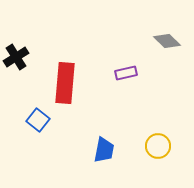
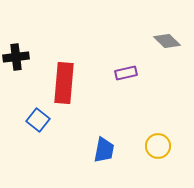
black cross: rotated 25 degrees clockwise
red rectangle: moved 1 px left
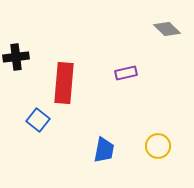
gray diamond: moved 12 px up
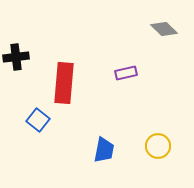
gray diamond: moved 3 px left
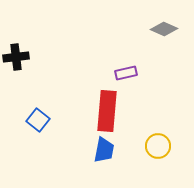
gray diamond: rotated 20 degrees counterclockwise
red rectangle: moved 43 px right, 28 px down
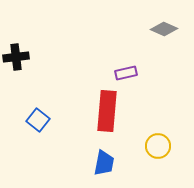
blue trapezoid: moved 13 px down
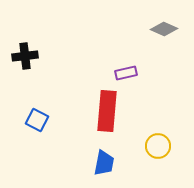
black cross: moved 9 px right, 1 px up
blue square: moved 1 px left; rotated 10 degrees counterclockwise
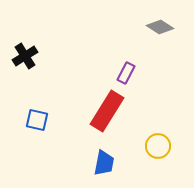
gray diamond: moved 4 px left, 2 px up; rotated 8 degrees clockwise
black cross: rotated 25 degrees counterclockwise
purple rectangle: rotated 50 degrees counterclockwise
red rectangle: rotated 27 degrees clockwise
blue square: rotated 15 degrees counterclockwise
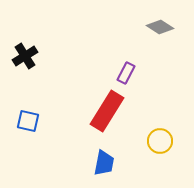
blue square: moved 9 px left, 1 px down
yellow circle: moved 2 px right, 5 px up
